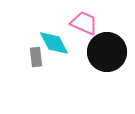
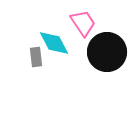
pink trapezoid: moved 1 px left; rotated 32 degrees clockwise
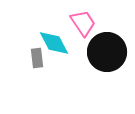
gray rectangle: moved 1 px right, 1 px down
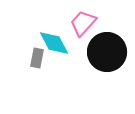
pink trapezoid: rotated 104 degrees counterclockwise
gray rectangle: rotated 18 degrees clockwise
